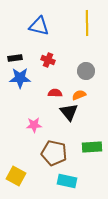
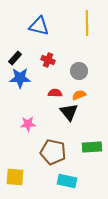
black rectangle: rotated 40 degrees counterclockwise
gray circle: moved 7 px left
pink star: moved 6 px left, 1 px up
brown pentagon: moved 1 px left, 1 px up
yellow square: moved 1 px left, 1 px down; rotated 24 degrees counterclockwise
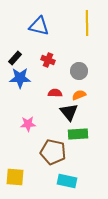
green rectangle: moved 14 px left, 13 px up
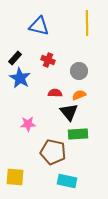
blue star: rotated 30 degrees clockwise
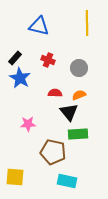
gray circle: moved 3 px up
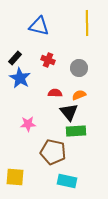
green rectangle: moved 2 px left, 3 px up
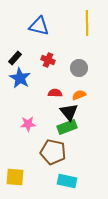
green rectangle: moved 9 px left, 4 px up; rotated 18 degrees counterclockwise
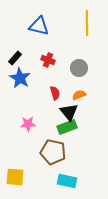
red semicircle: rotated 72 degrees clockwise
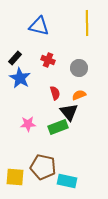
green rectangle: moved 9 px left
brown pentagon: moved 10 px left, 15 px down
